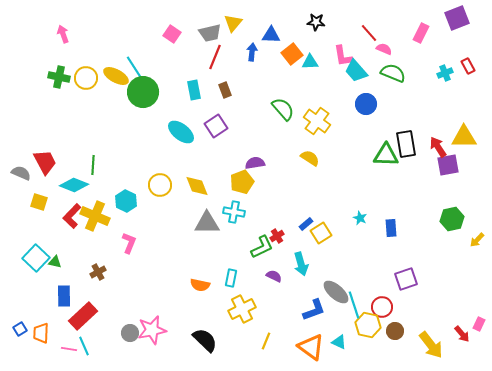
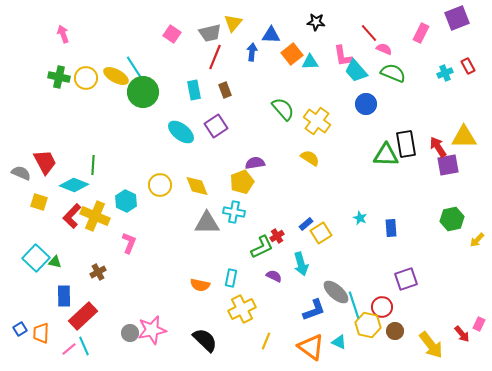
pink line at (69, 349): rotated 49 degrees counterclockwise
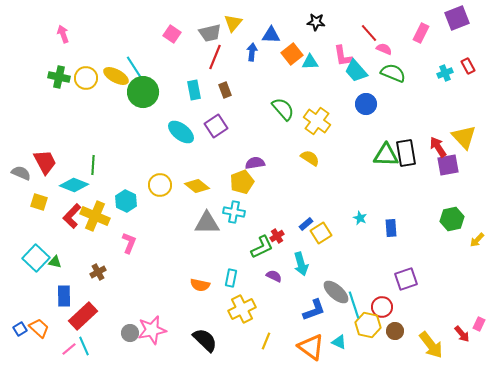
yellow triangle at (464, 137): rotated 48 degrees clockwise
black rectangle at (406, 144): moved 9 px down
yellow diamond at (197, 186): rotated 30 degrees counterclockwise
orange trapezoid at (41, 333): moved 2 px left, 5 px up; rotated 130 degrees clockwise
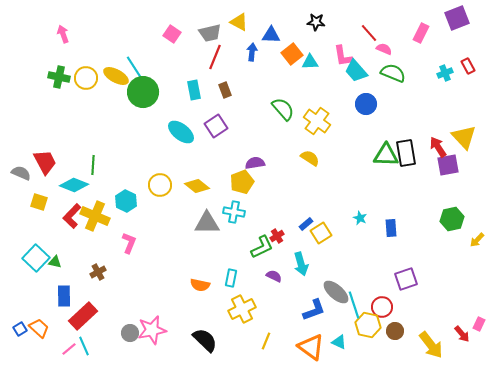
yellow triangle at (233, 23): moved 6 px right, 1 px up; rotated 42 degrees counterclockwise
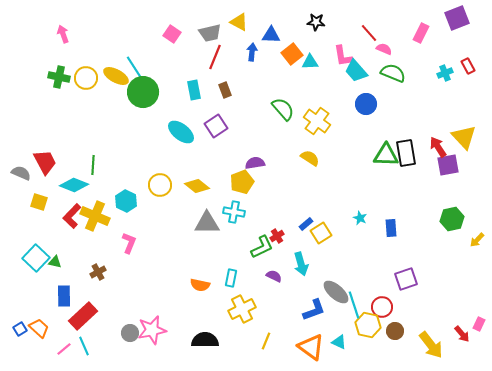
black semicircle at (205, 340): rotated 44 degrees counterclockwise
pink line at (69, 349): moved 5 px left
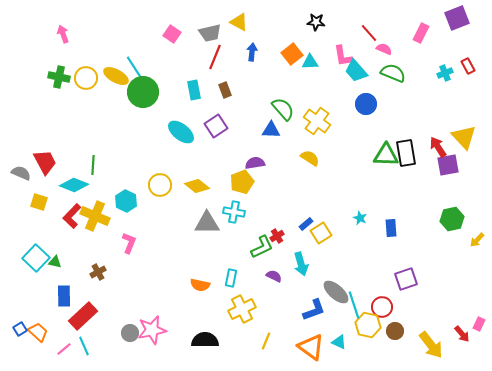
blue triangle at (271, 35): moved 95 px down
orange trapezoid at (39, 328): moved 1 px left, 4 px down
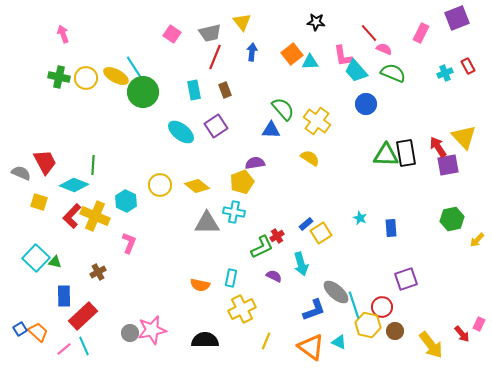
yellow triangle at (239, 22): moved 3 px right; rotated 24 degrees clockwise
